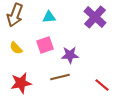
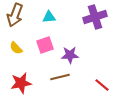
purple cross: rotated 30 degrees clockwise
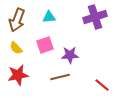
brown arrow: moved 2 px right, 5 px down
red star: moved 3 px left, 8 px up
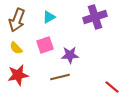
cyan triangle: rotated 24 degrees counterclockwise
red line: moved 10 px right, 2 px down
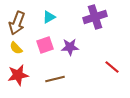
brown arrow: moved 3 px down
purple star: moved 8 px up
brown line: moved 5 px left, 2 px down
red line: moved 20 px up
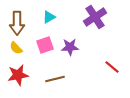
purple cross: rotated 15 degrees counterclockwise
brown arrow: rotated 20 degrees counterclockwise
